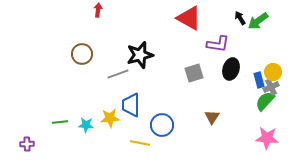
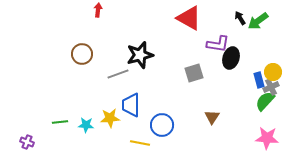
black ellipse: moved 11 px up
purple cross: moved 2 px up; rotated 24 degrees clockwise
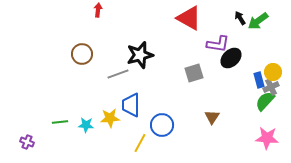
black ellipse: rotated 30 degrees clockwise
yellow line: rotated 72 degrees counterclockwise
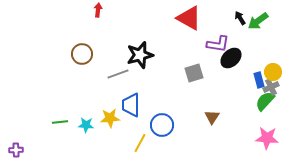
purple cross: moved 11 px left, 8 px down; rotated 24 degrees counterclockwise
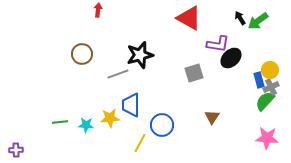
yellow circle: moved 3 px left, 2 px up
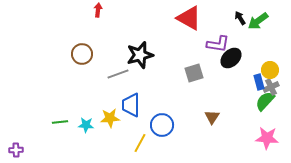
blue rectangle: moved 2 px down
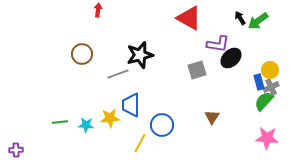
gray square: moved 3 px right, 3 px up
green semicircle: moved 1 px left
